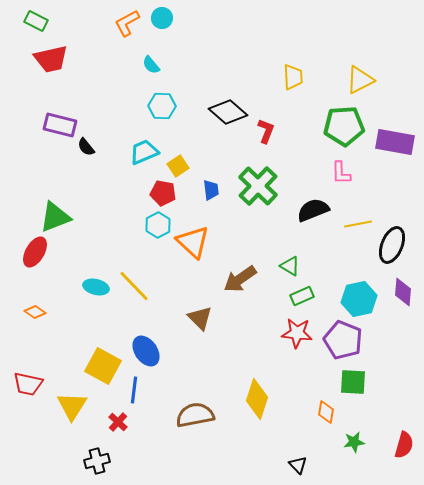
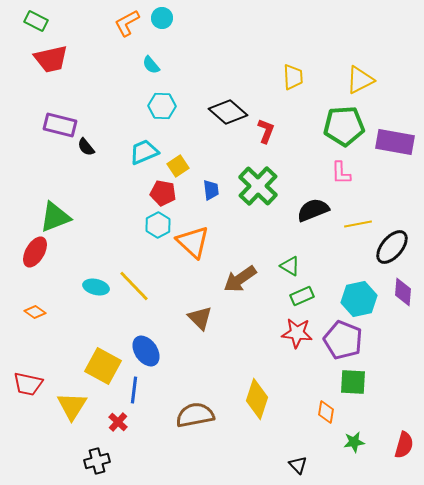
black ellipse at (392, 245): moved 2 px down; rotated 18 degrees clockwise
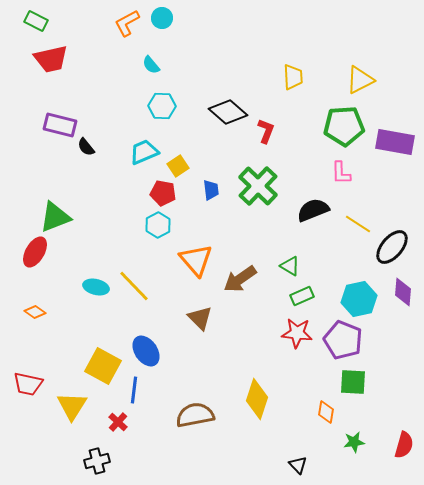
yellow line at (358, 224): rotated 44 degrees clockwise
orange triangle at (193, 242): moved 3 px right, 18 px down; rotated 6 degrees clockwise
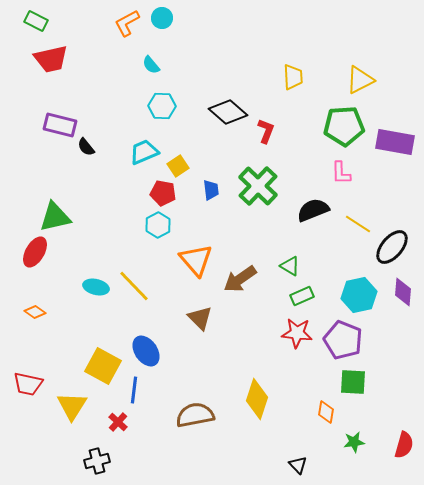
green triangle at (55, 217): rotated 8 degrees clockwise
cyan hexagon at (359, 299): moved 4 px up
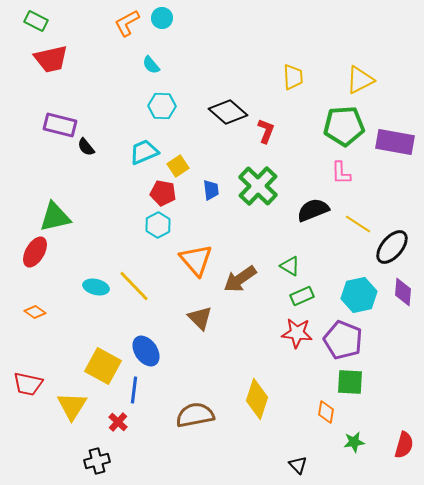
green square at (353, 382): moved 3 px left
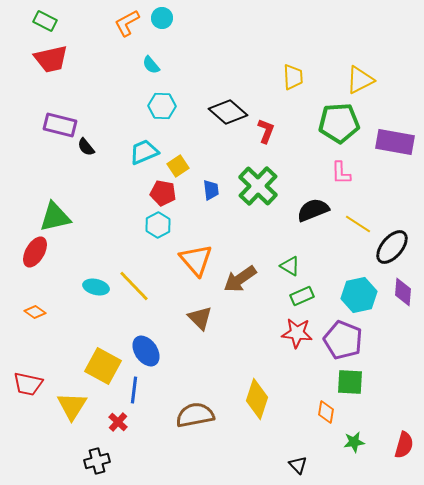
green rectangle at (36, 21): moved 9 px right
green pentagon at (344, 126): moved 5 px left, 3 px up
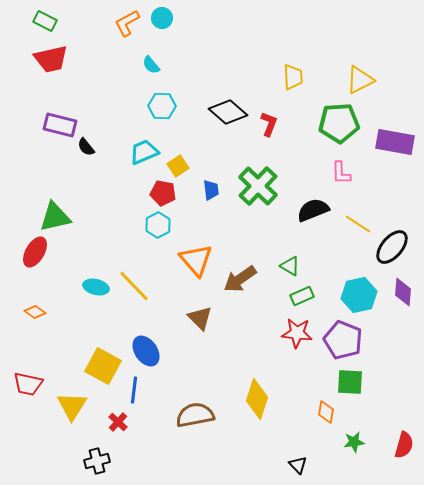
red L-shape at (266, 131): moved 3 px right, 7 px up
